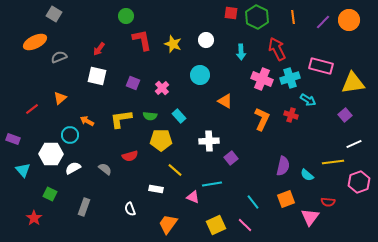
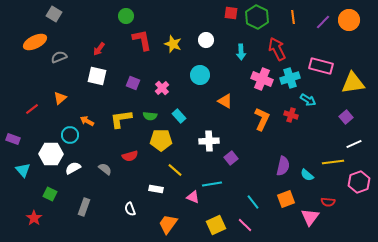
purple square at (345, 115): moved 1 px right, 2 px down
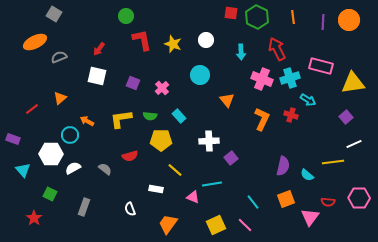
purple line at (323, 22): rotated 42 degrees counterclockwise
orange triangle at (225, 101): moved 2 px right, 1 px up; rotated 21 degrees clockwise
pink hexagon at (359, 182): moved 16 px down; rotated 20 degrees clockwise
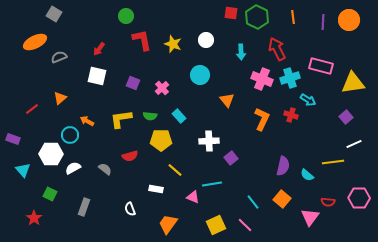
orange square at (286, 199): moved 4 px left; rotated 30 degrees counterclockwise
